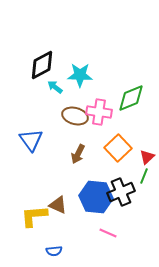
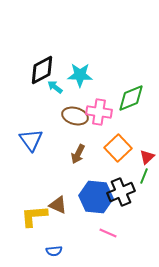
black diamond: moved 5 px down
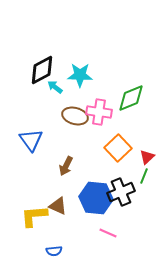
brown arrow: moved 12 px left, 12 px down
blue hexagon: moved 1 px down
brown triangle: moved 1 px down
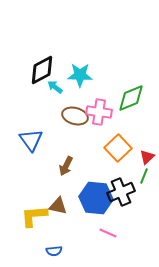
brown triangle: rotated 12 degrees counterclockwise
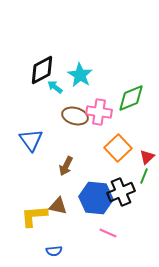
cyan star: rotated 30 degrees clockwise
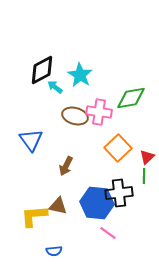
green diamond: rotated 12 degrees clockwise
green line: rotated 21 degrees counterclockwise
black cross: moved 2 px left, 1 px down; rotated 16 degrees clockwise
blue hexagon: moved 1 px right, 5 px down
pink line: rotated 12 degrees clockwise
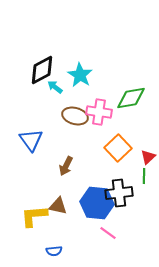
red triangle: moved 1 px right
